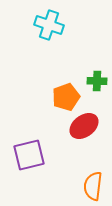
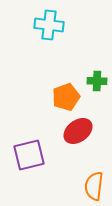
cyan cross: rotated 12 degrees counterclockwise
red ellipse: moved 6 px left, 5 px down
orange semicircle: moved 1 px right
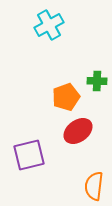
cyan cross: rotated 36 degrees counterclockwise
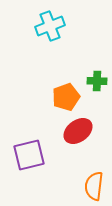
cyan cross: moved 1 px right, 1 px down; rotated 8 degrees clockwise
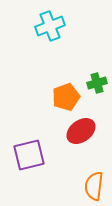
green cross: moved 2 px down; rotated 18 degrees counterclockwise
red ellipse: moved 3 px right
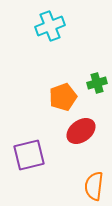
orange pentagon: moved 3 px left
